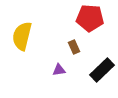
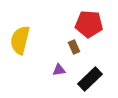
red pentagon: moved 1 px left, 6 px down
yellow semicircle: moved 2 px left, 4 px down
black rectangle: moved 12 px left, 9 px down
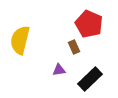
red pentagon: rotated 20 degrees clockwise
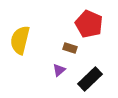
brown rectangle: moved 4 px left, 1 px down; rotated 48 degrees counterclockwise
purple triangle: rotated 32 degrees counterclockwise
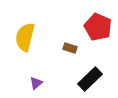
red pentagon: moved 9 px right, 3 px down
yellow semicircle: moved 5 px right, 3 px up
purple triangle: moved 23 px left, 13 px down
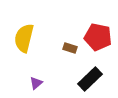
red pentagon: moved 10 px down; rotated 12 degrees counterclockwise
yellow semicircle: moved 1 px left, 1 px down
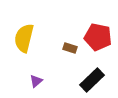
black rectangle: moved 2 px right, 1 px down
purple triangle: moved 2 px up
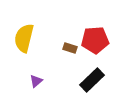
red pentagon: moved 3 px left, 3 px down; rotated 16 degrees counterclockwise
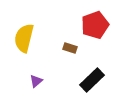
red pentagon: moved 15 px up; rotated 16 degrees counterclockwise
